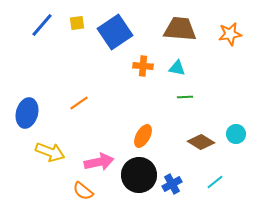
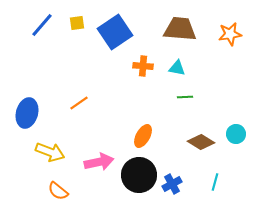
cyan line: rotated 36 degrees counterclockwise
orange semicircle: moved 25 px left
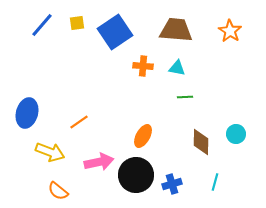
brown trapezoid: moved 4 px left, 1 px down
orange star: moved 3 px up; rotated 30 degrees counterclockwise
orange line: moved 19 px down
brown diamond: rotated 60 degrees clockwise
black circle: moved 3 px left
blue cross: rotated 12 degrees clockwise
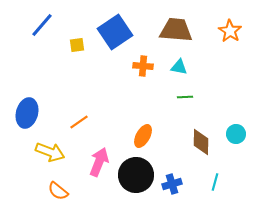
yellow square: moved 22 px down
cyan triangle: moved 2 px right, 1 px up
pink arrow: rotated 56 degrees counterclockwise
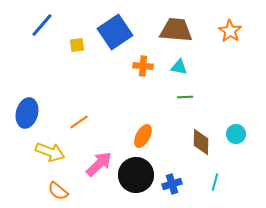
pink arrow: moved 2 px down; rotated 24 degrees clockwise
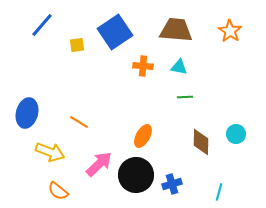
orange line: rotated 66 degrees clockwise
cyan line: moved 4 px right, 10 px down
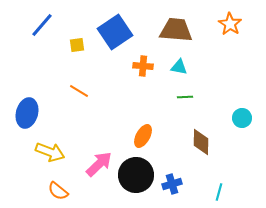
orange star: moved 7 px up
orange line: moved 31 px up
cyan circle: moved 6 px right, 16 px up
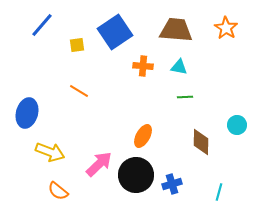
orange star: moved 4 px left, 4 px down
cyan circle: moved 5 px left, 7 px down
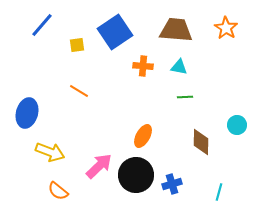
pink arrow: moved 2 px down
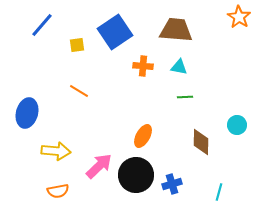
orange star: moved 13 px right, 11 px up
yellow arrow: moved 6 px right, 1 px up; rotated 16 degrees counterclockwise
orange semicircle: rotated 50 degrees counterclockwise
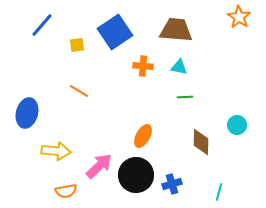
orange semicircle: moved 8 px right
